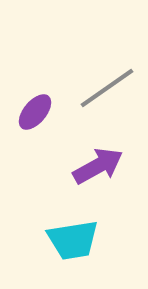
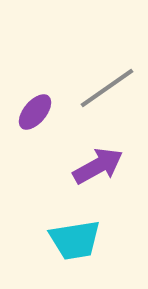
cyan trapezoid: moved 2 px right
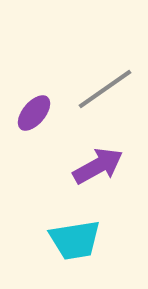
gray line: moved 2 px left, 1 px down
purple ellipse: moved 1 px left, 1 px down
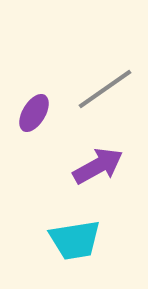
purple ellipse: rotated 9 degrees counterclockwise
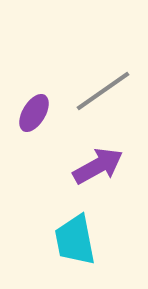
gray line: moved 2 px left, 2 px down
cyan trapezoid: rotated 88 degrees clockwise
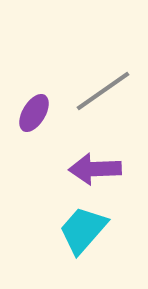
purple arrow: moved 3 px left, 3 px down; rotated 153 degrees counterclockwise
cyan trapezoid: moved 8 px right, 10 px up; rotated 52 degrees clockwise
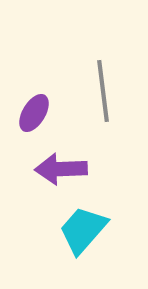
gray line: rotated 62 degrees counterclockwise
purple arrow: moved 34 px left
